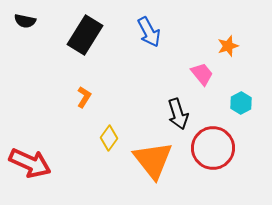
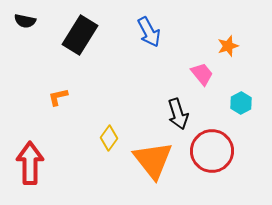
black rectangle: moved 5 px left
orange L-shape: moved 26 px left; rotated 135 degrees counterclockwise
red circle: moved 1 px left, 3 px down
red arrow: rotated 114 degrees counterclockwise
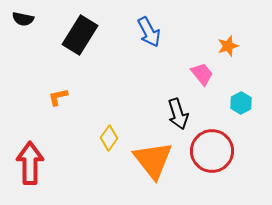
black semicircle: moved 2 px left, 2 px up
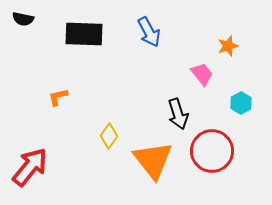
black rectangle: moved 4 px right, 1 px up; rotated 60 degrees clockwise
yellow diamond: moved 2 px up
red arrow: moved 4 px down; rotated 39 degrees clockwise
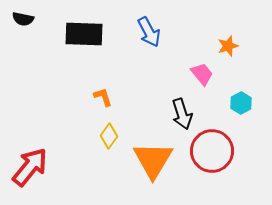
orange L-shape: moved 45 px right; rotated 85 degrees clockwise
black arrow: moved 4 px right
orange triangle: rotated 9 degrees clockwise
